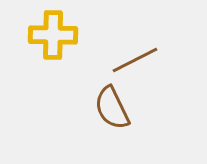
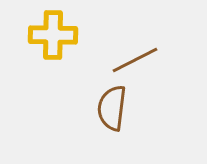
brown semicircle: rotated 33 degrees clockwise
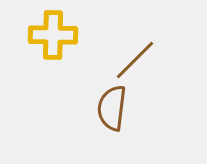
brown line: rotated 18 degrees counterclockwise
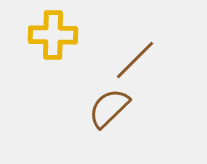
brown semicircle: moved 3 px left; rotated 39 degrees clockwise
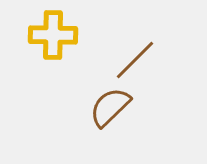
brown semicircle: moved 1 px right, 1 px up
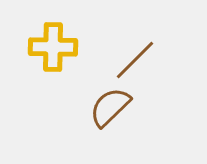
yellow cross: moved 12 px down
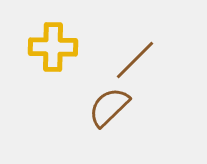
brown semicircle: moved 1 px left
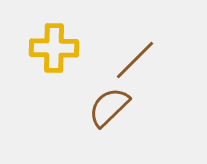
yellow cross: moved 1 px right, 1 px down
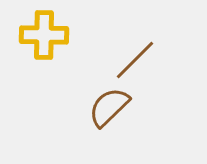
yellow cross: moved 10 px left, 13 px up
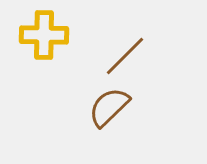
brown line: moved 10 px left, 4 px up
